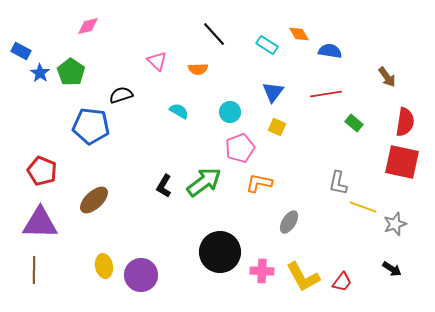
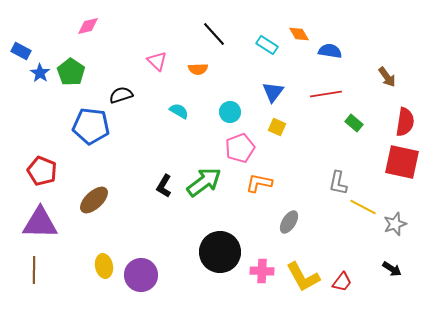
yellow line: rotated 8 degrees clockwise
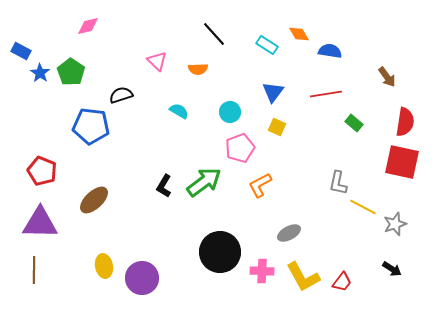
orange L-shape: moved 1 px right, 2 px down; rotated 40 degrees counterclockwise
gray ellipse: moved 11 px down; rotated 30 degrees clockwise
purple circle: moved 1 px right, 3 px down
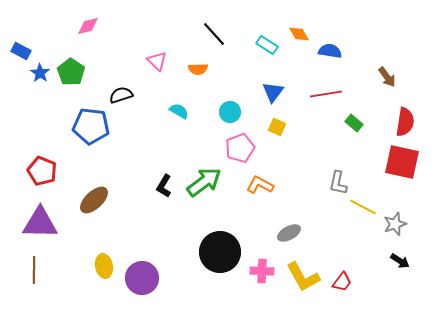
orange L-shape: rotated 56 degrees clockwise
black arrow: moved 8 px right, 8 px up
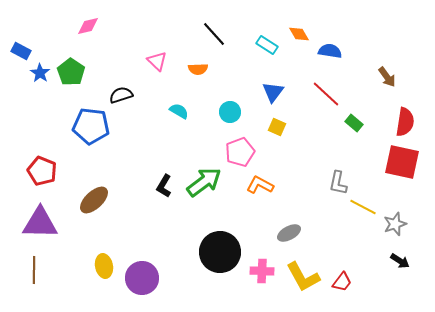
red line: rotated 52 degrees clockwise
pink pentagon: moved 4 px down
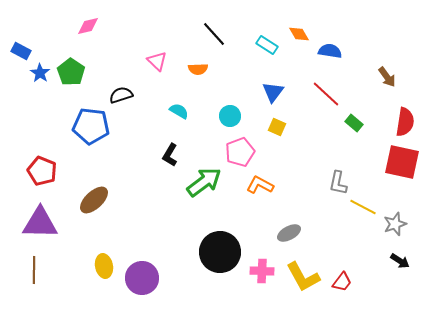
cyan circle: moved 4 px down
black L-shape: moved 6 px right, 31 px up
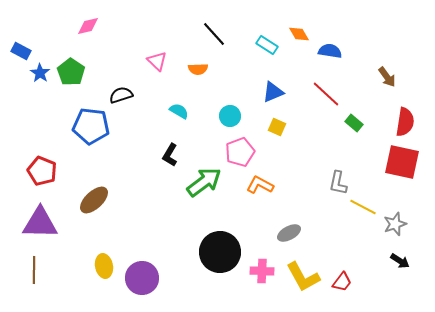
blue triangle: rotated 30 degrees clockwise
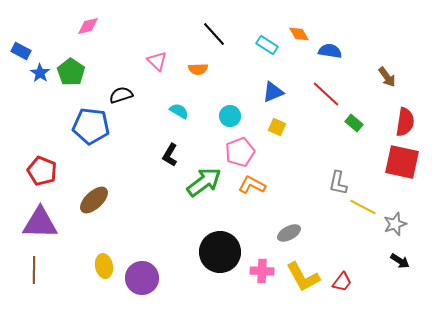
orange L-shape: moved 8 px left
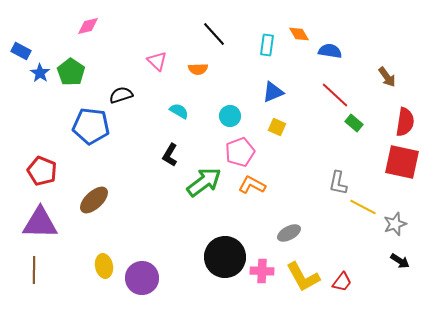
cyan rectangle: rotated 65 degrees clockwise
red line: moved 9 px right, 1 px down
black circle: moved 5 px right, 5 px down
